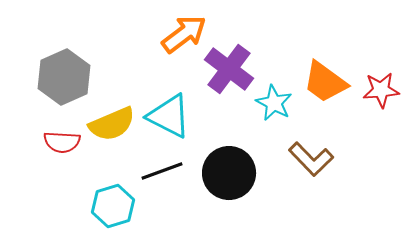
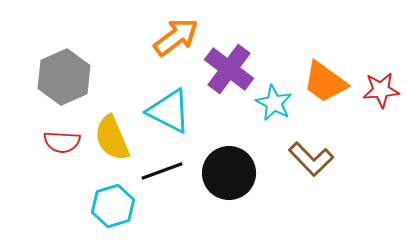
orange arrow: moved 8 px left, 3 px down
cyan triangle: moved 5 px up
yellow semicircle: moved 14 px down; rotated 90 degrees clockwise
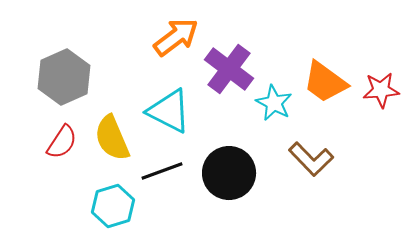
red semicircle: rotated 60 degrees counterclockwise
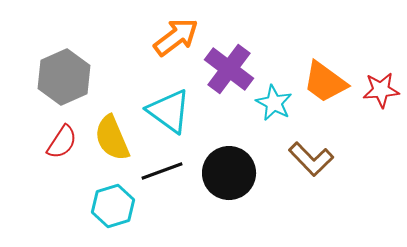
cyan triangle: rotated 9 degrees clockwise
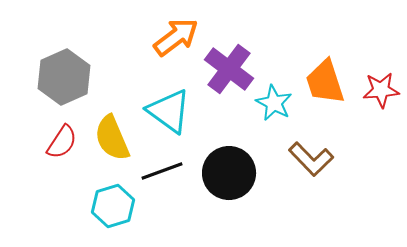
orange trapezoid: rotated 36 degrees clockwise
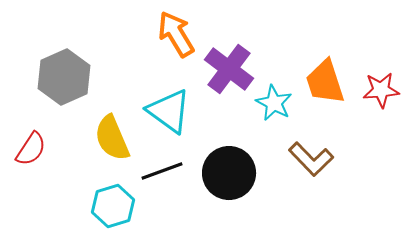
orange arrow: moved 3 px up; rotated 84 degrees counterclockwise
red semicircle: moved 31 px left, 7 px down
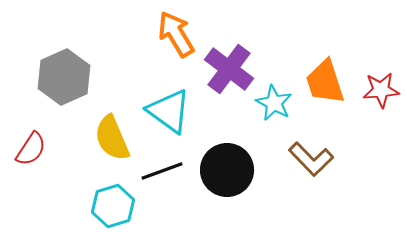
black circle: moved 2 px left, 3 px up
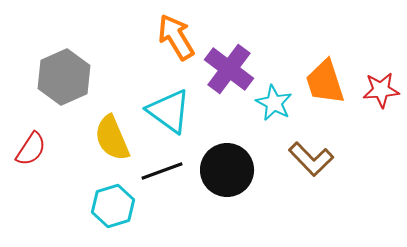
orange arrow: moved 3 px down
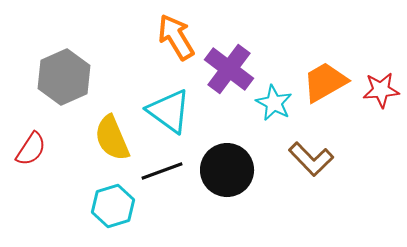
orange trapezoid: rotated 78 degrees clockwise
